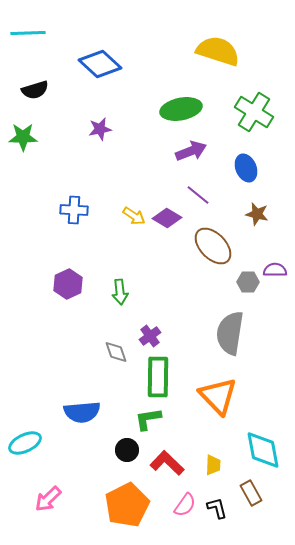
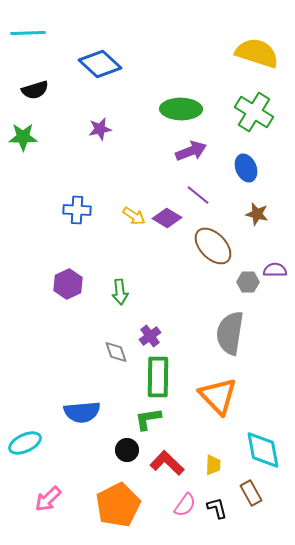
yellow semicircle: moved 39 px right, 2 px down
green ellipse: rotated 12 degrees clockwise
blue cross: moved 3 px right
orange pentagon: moved 9 px left
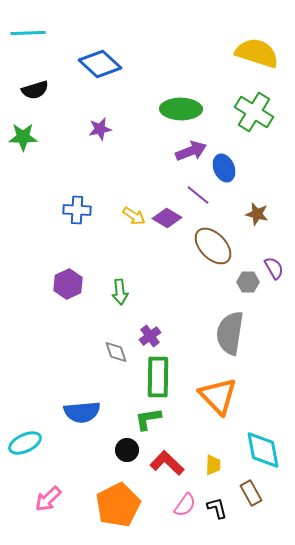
blue ellipse: moved 22 px left
purple semicircle: moved 1 px left, 2 px up; rotated 60 degrees clockwise
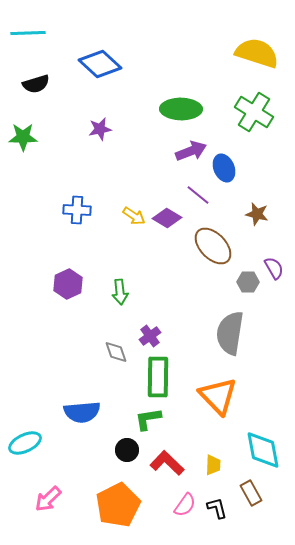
black semicircle: moved 1 px right, 6 px up
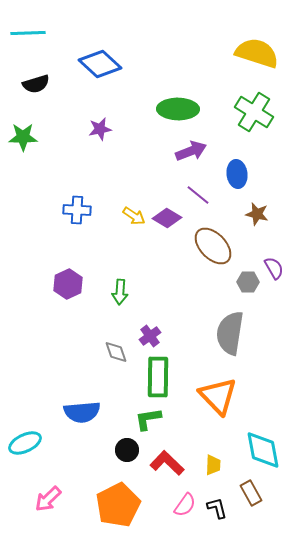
green ellipse: moved 3 px left
blue ellipse: moved 13 px right, 6 px down; rotated 16 degrees clockwise
green arrow: rotated 10 degrees clockwise
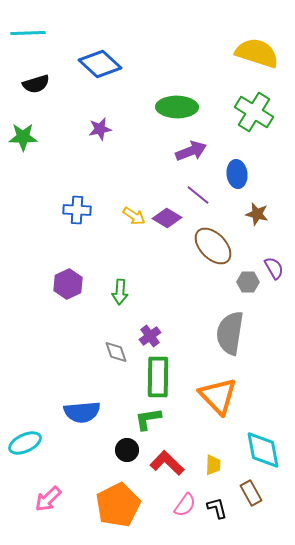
green ellipse: moved 1 px left, 2 px up
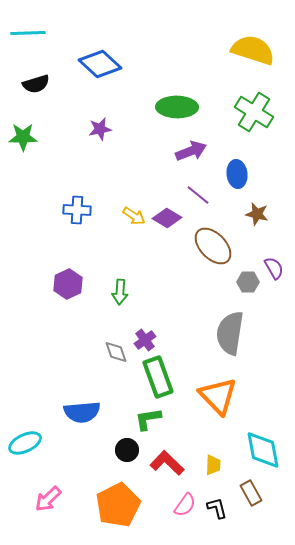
yellow semicircle: moved 4 px left, 3 px up
purple cross: moved 5 px left, 4 px down
green rectangle: rotated 21 degrees counterclockwise
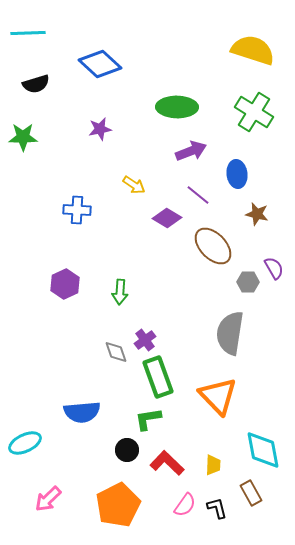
yellow arrow: moved 31 px up
purple hexagon: moved 3 px left
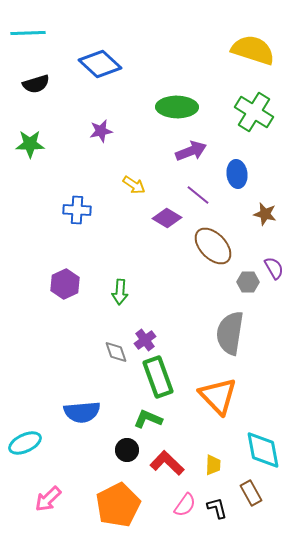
purple star: moved 1 px right, 2 px down
green star: moved 7 px right, 7 px down
brown star: moved 8 px right
green L-shape: rotated 32 degrees clockwise
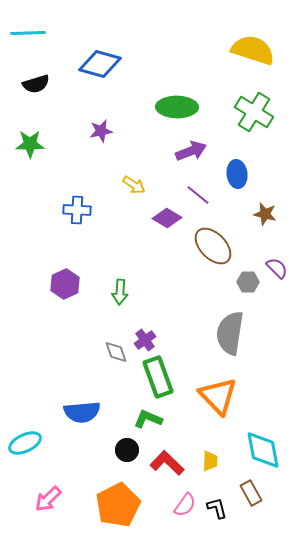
blue diamond: rotated 27 degrees counterclockwise
purple semicircle: moved 3 px right; rotated 15 degrees counterclockwise
yellow trapezoid: moved 3 px left, 4 px up
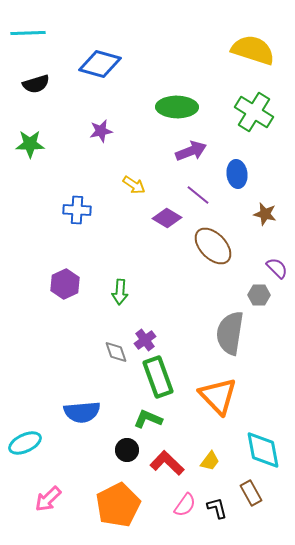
gray hexagon: moved 11 px right, 13 px down
yellow trapezoid: rotated 35 degrees clockwise
